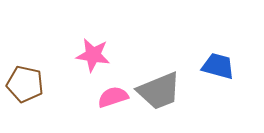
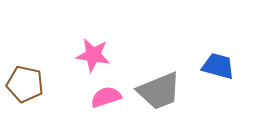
pink semicircle: moved 7 px left
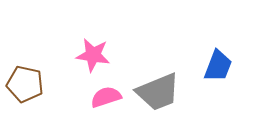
blue trapezoid: rotated 96 degrees clockwise
gray trapezoid: moved 1 px left, 1 px down
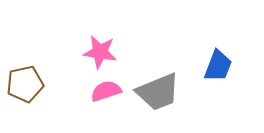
pink star: moved 7 px right, 3 px up
brown pentagon: rotated 24 degrees counterclockwise
pink semicircle: moved 6 px up
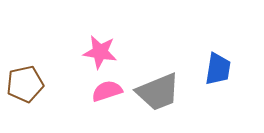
blue trapezoid: moved 3 px down; rotated 12 degrees counterclockwise
pink semicircle: moved 1 px right
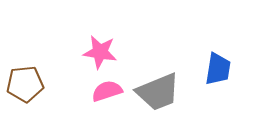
brown pentagon: rotated 6 degrees clockwise
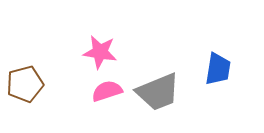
brown pentagon: rotated 9 degrees counterclockwise
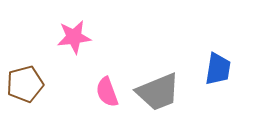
pink star: moved 26 px left, 15 px up; rotated 16 degrees counterclockwise
pink semicircle: moved 1 px down; rotated 92 degrees counterclockwise
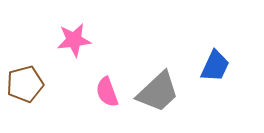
pink star: moved 3 px down
blue trapezoid: moved 3 px left, 3 px up; rotated 16 degrees clockwise
gray trapezoid: rotated 21 degrees counterclockwise
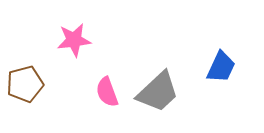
blue trapezoid: moved 6 px right, 1 px down
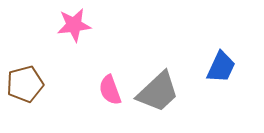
pink star: moved 15 px up
pink semicircle: moved 3 px right, 2 px up
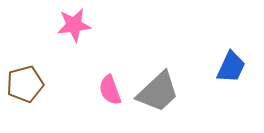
blue trapezoid: moved 10 px right
